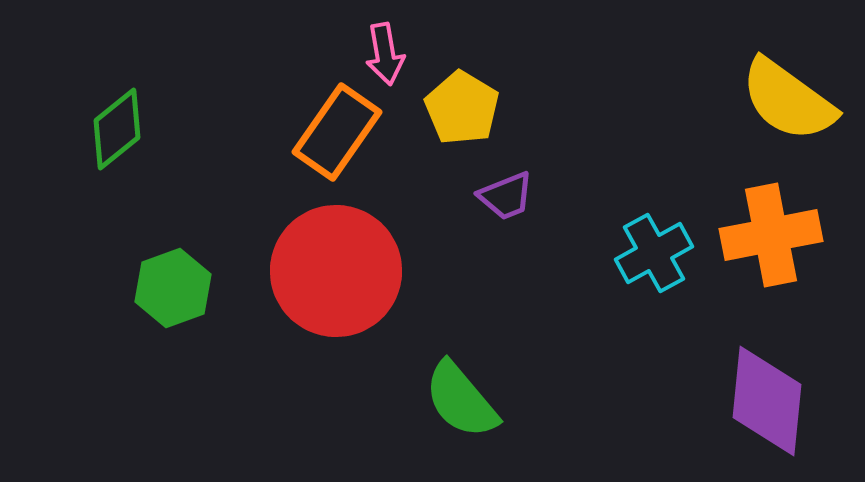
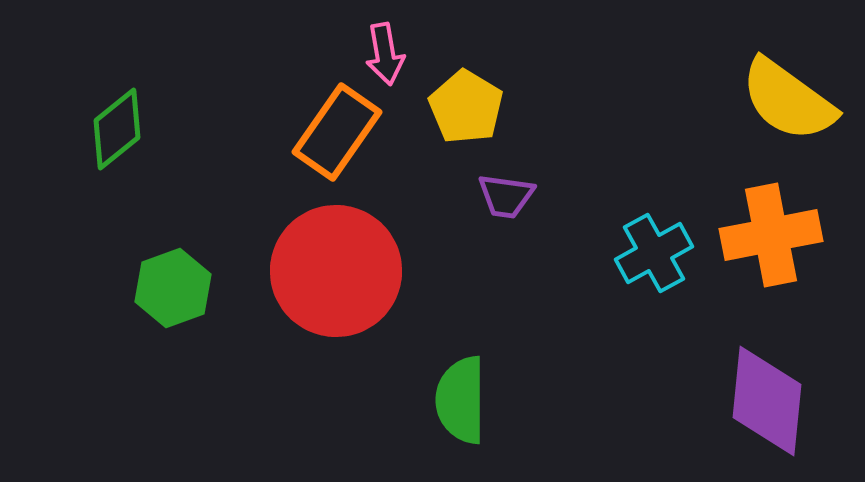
yellow pentagon: moved 4 px right, 1 px up
purple trapezoid: rotated 30 degrees clockwise
green semicircle: rotated 40 degrees clockwise
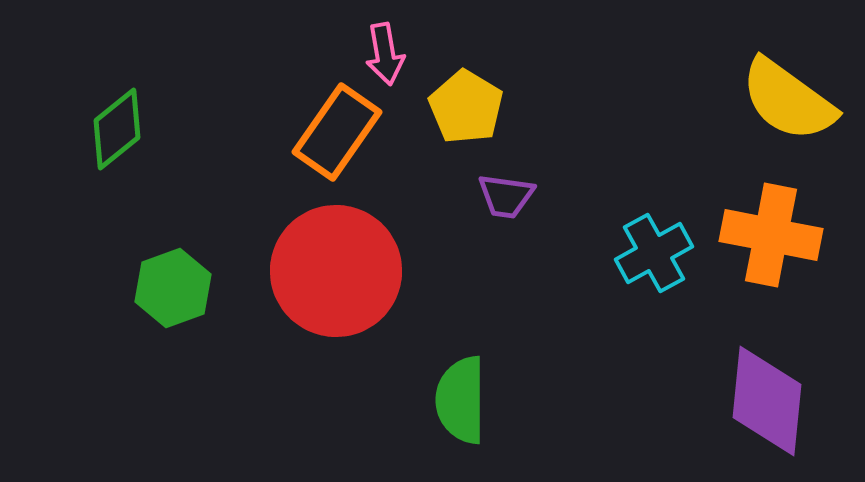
orange cross: rotated 22 degrees clockwise
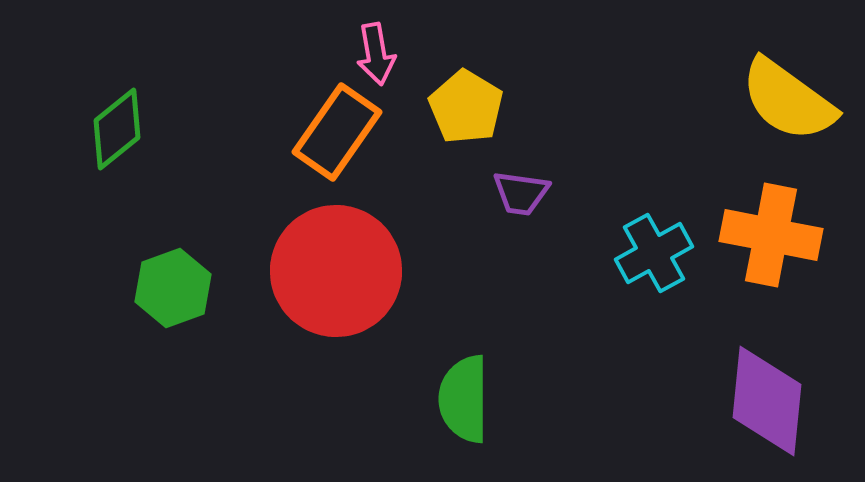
pink arrow: moved 9 px left
purple trapezoid: moved 15 px right, 3 px up
green semicircle: moved 3 px right, 1 px up
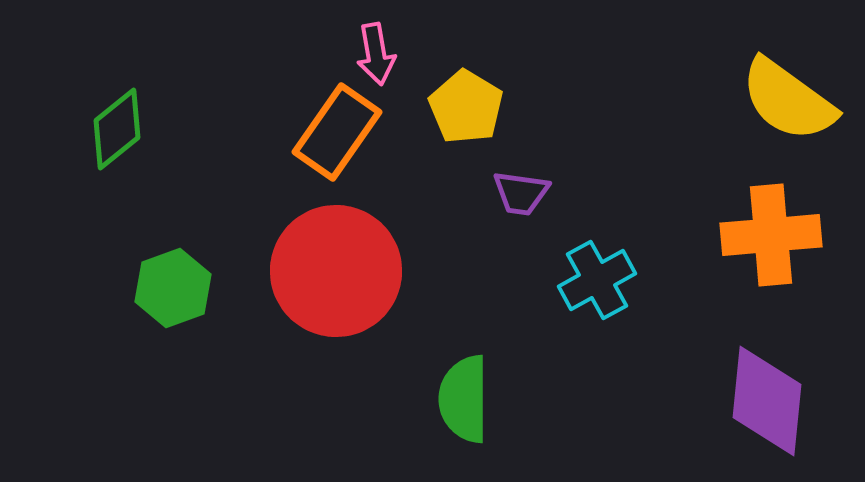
orange cross: rotated 16 degrees counterclockwise
cyan cross: moved 57 px left, 27 px down
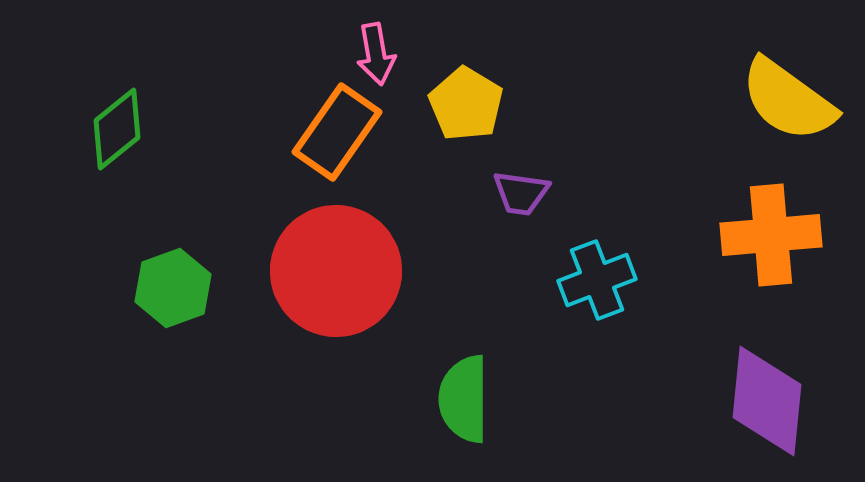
yellow pentagon: moved 3 px up
cyan cross: rotated 8 degrees clockwise
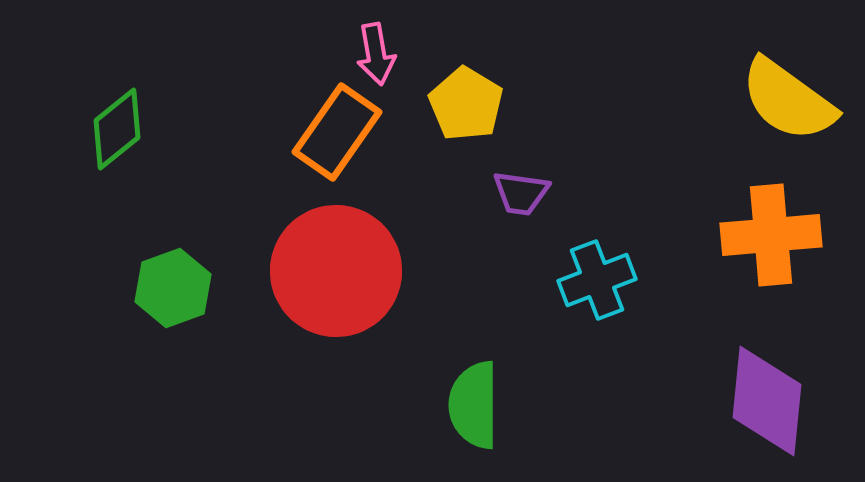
green semicircle: moved 10 px right, 6 px down
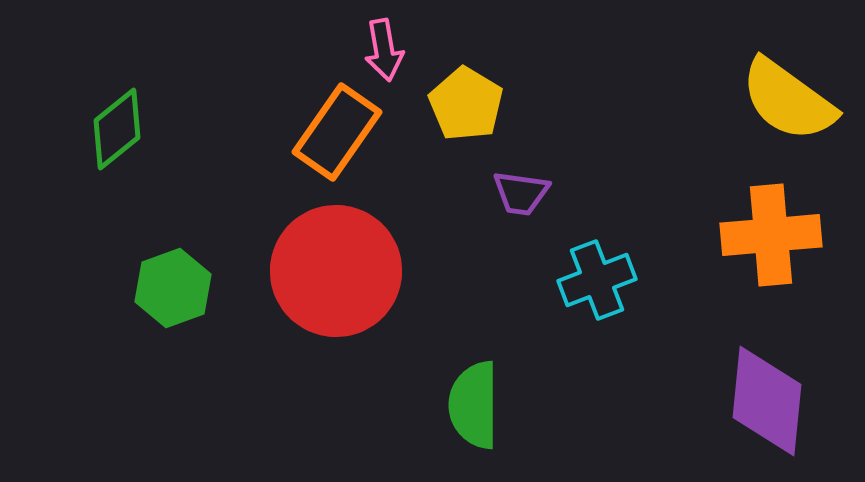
pink arrow: moved 8 px right, 4 px up
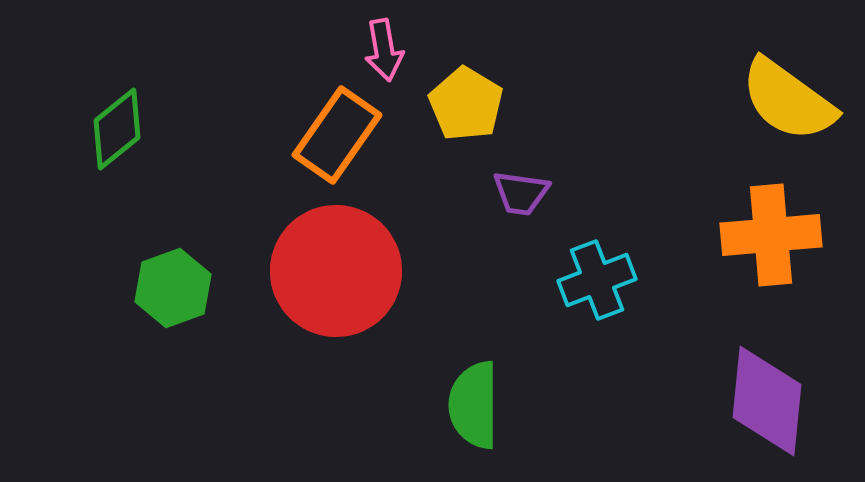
orange rectangle: moved 3 px down
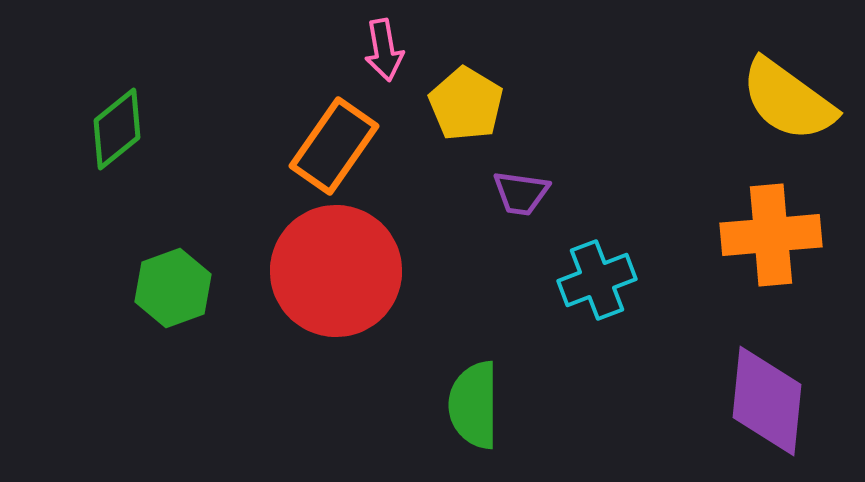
orange rectangle: moved 3 px left, 11 px down
